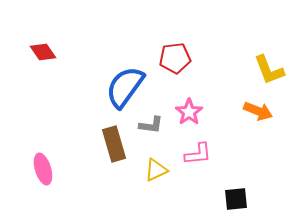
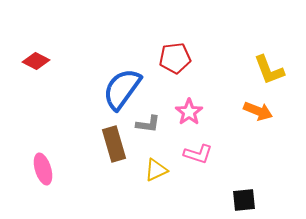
red diamond: moved 7 px left, 9 px down; rotated 28 degrees counterclockwise
blue semicircle: moved 3 px left, 2 px down
gray L-shape: moved 3 px left, 1 px up
pink L-shape: rotated 24 degrees clockwise
black square: moved 8 px right, 1 px down
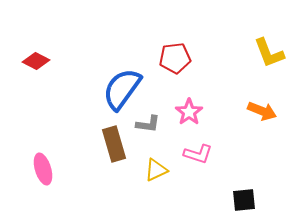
yellow L-shape: moved 17 px up
orange arrow: moved 4 px right
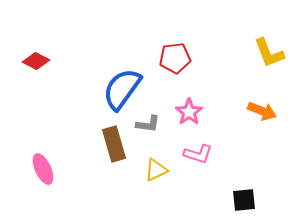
pink ellipse: rotated 8 degrees counterclockwise
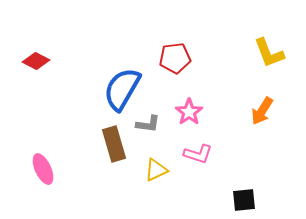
blue semicircle: rotated 6 degrees counterclockwise
orange arrow: rotated 100 degrees clockwise
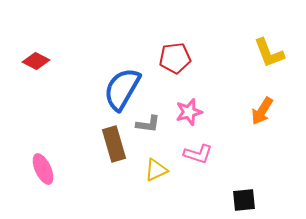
pink star: rotated 20 degrees clockwise
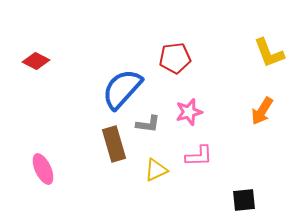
blue semicircle: rotated 12 degrees clockwise
pink L-shape: moved 1 px right, 2 px down; rotated 20 degrees counterclockwise
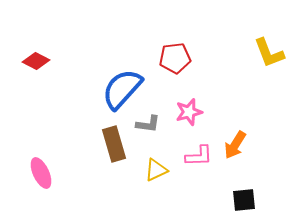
orange arrow: moved 27 px left, 34 px down
pink ellipse: moved 2 px left, 4 px down
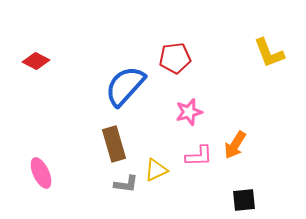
blue semicircle: moved 3 px right, 3 px up
gray L-shape: moved 22 px left, 60 px down
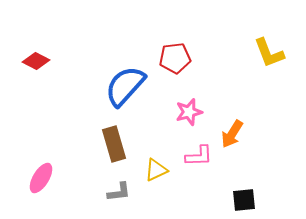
orange arrow: moved 3 px left, 11 px up
pink ellipse: moved 5 px down; rotated 56 degrees clockwise
gray L-shape: moved 7 px left, 8 px down; rotated 15 degrees counterclockwise
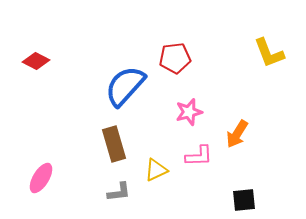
orange arrow: moved 5 px right
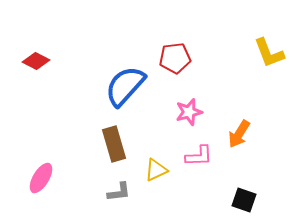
orange arrow: moved 2 px right
black square: rotated 25 degrees clockwise
